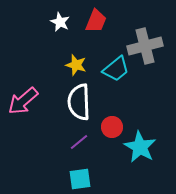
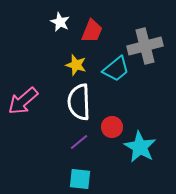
red trapezoid: moved 4 px left, 10 px down
cyan square: rotated 15 degrees clockwise
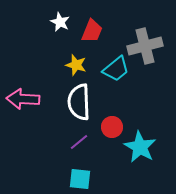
pink arrow: moved 2 px up; rotated 44 degrees clockwise
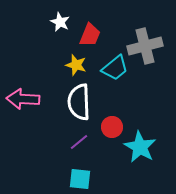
red trapezoid: moved 2 px left, 4 px down
cyan trapezoid: moved 1 px left, 1 px up
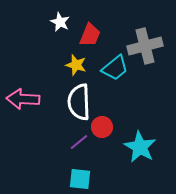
red circle: moved 10 px left
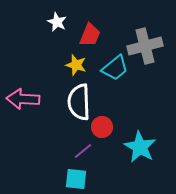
white star: moved 3 px left
purple line: moved 4 px right, 9 px down
cyan square: moved 4 px left
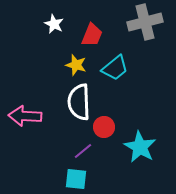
white star: moved 3 px left, 2 px down
red trapezoid: moved 2 px right
gray cross: moved 24 px up
pink arrow: moved 2 px right, 17 px down
red circle: moved 2 px right
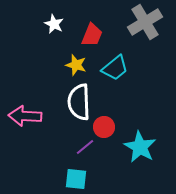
gray cross: rotated 16 degrees counterclockwise
purple line: moved 2 px right, 4 px up
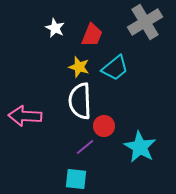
white star: moved 1 px right, 4 px down
yellow star: moved 3 px right, 2 px down
white semicircle: moved 1 px right, 1 px up
red circle: moved 1 px up
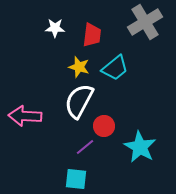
white star: rotated 24 degrees counterclockwise
red trapezoid: rotated 15 degrees counterclockwise
white semicircle: moved 1 px left; rotated 30 degrees clockwise
